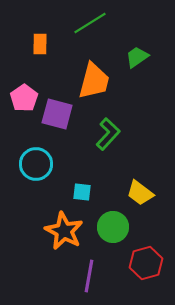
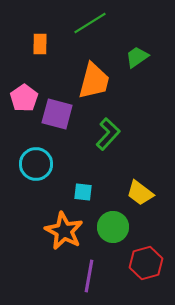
cyan square: moved 1 px right
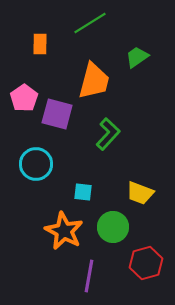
yellow trapezoid: rotated 16 degrees counterclockwise
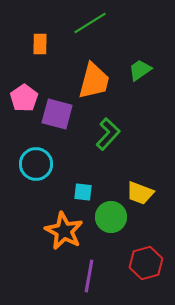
green trapezoid: moved 3 px right, 13 px down
green circle: moved 2 px left, 10 px up
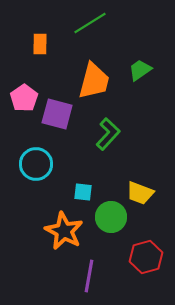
red hexagon: moved 6 px up
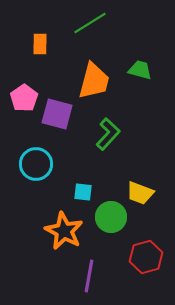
green trapezoid: rotated 50 degrees clockwise
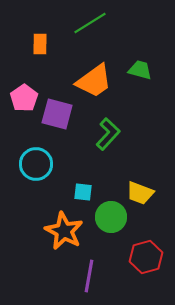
orange trapezoid: rotated 39 degrees clockwise
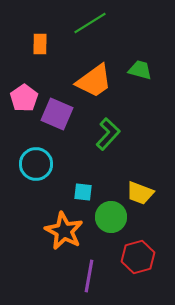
purple square: rotated 8 degrees clockwise
red hexagon: moved 8 px left
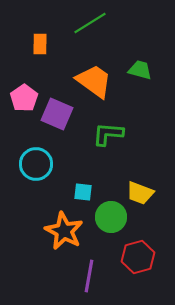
orange trapezoid: rotated 108 degrees counterclockwise
green L-shape: rotated 128 degrees counterclockwise
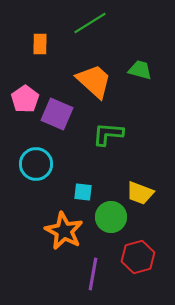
orange trapezoid: rotated 6 degrees clockwise
pink pentagon: moved 1 px right, 1 px down
purple line: moved 4 px right, 2 px up
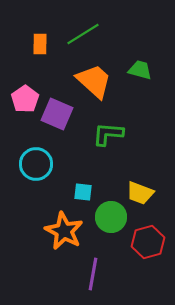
green line: moved 7 px left, 11 px down
red hexagon: moved 10 px right, 15 px up
